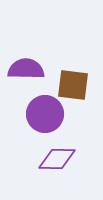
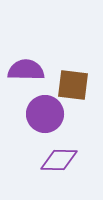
purple semicircle: moved 1 px down
purple diamond: moved 2 px right, 1 px down
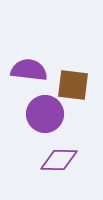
purple semicircle: moved 3 px right; rotated 6 degrees clockwise
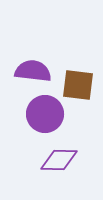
purple semicircle: moved 4 px right, 1 px down
brown square: moved 5 px right
